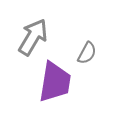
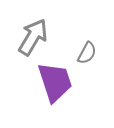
purple trapezoid: rotated 27 degrees counterclockwise
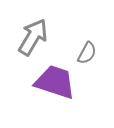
purple trapezoid: rotated 54 degrees counterclockwise
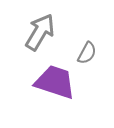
gray arrow: moved 7 px right, 5 px up
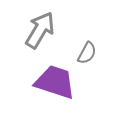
gray arrow: moved 2 px up
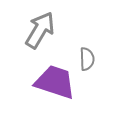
gray semicircle: moved 6 px down; rotated 30 degrees counterclockwise
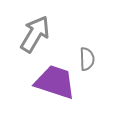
gray arrow: moved 5 px left, 4 px down
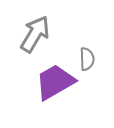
purple trapezoid: rotated 48 degrees counterclockwise
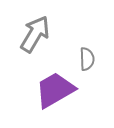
purple trapezoid: moved 8 px down
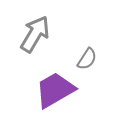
gray semicircle: rotated 35 degrees clockwise
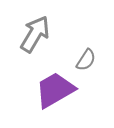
gray semicircle: moved 1 px left, 1 px down
